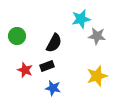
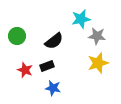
black semicircle: moved 2 px up; rotated 24 degrees clockwise
yellow star: moved 1 px right, 13 px up
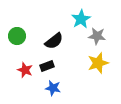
cyan star: rotated 18 degrees counterclockwise
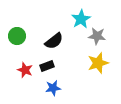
blue star: rotated 21 degrees counterclockwise
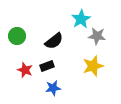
yellow star: moved 5 px left, 3 px down
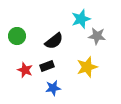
cyan star: rotated 12 degrees clockwise
yellow star: moved 6 px left, 1 px down
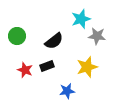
blue star: moved 14 px right, 3 px down
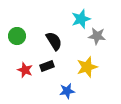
black semicircle: rotated 84 degrees counterclockwise
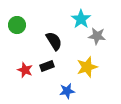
cyan star: rotated 18 degrees counterclockwise
green circle: moved 11 px up
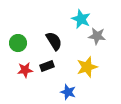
cyan star: rotated 12 degrees counterclockwise
green circle: moved 1 px right, 18 px down
red star: rotated 28 degrees counterclockwise
blue star: moved 1 px right, 1 px down; rotated 28 degrees clockwise
